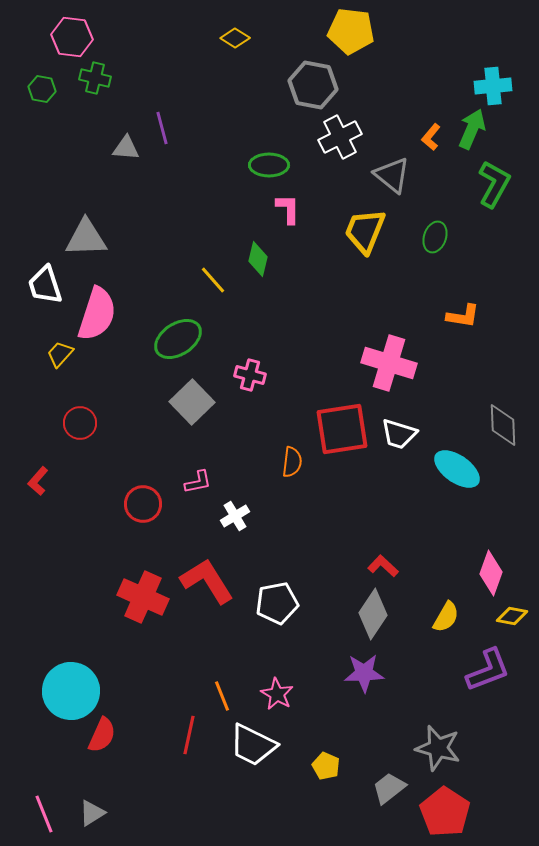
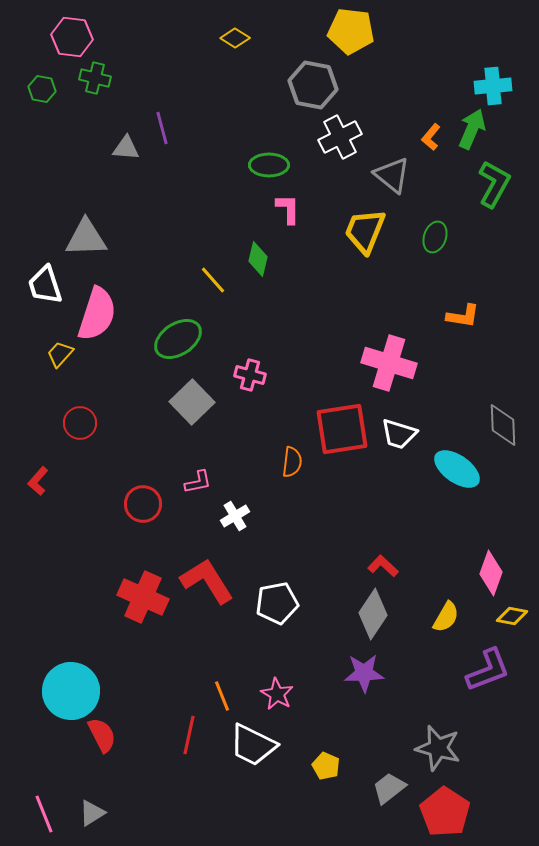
red semicircle at (102, 735): rotated 51 degrees counterclockwise
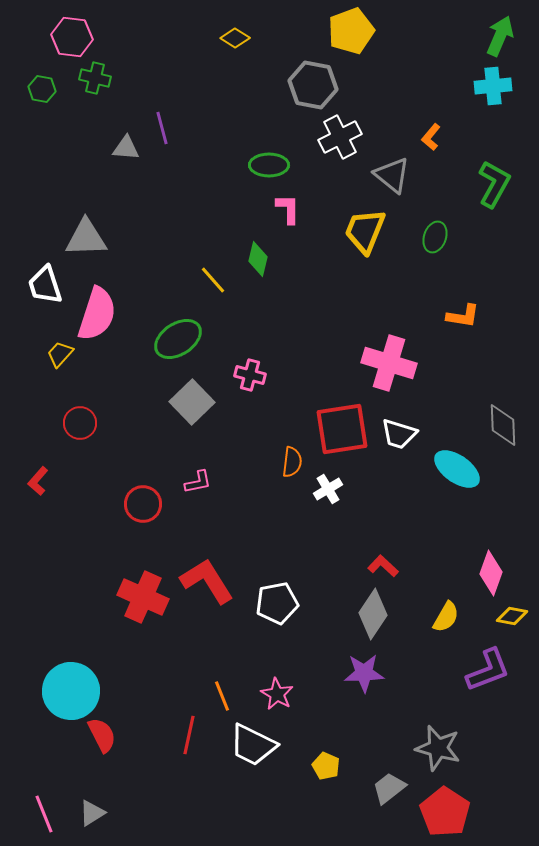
yellow pentagon at (351, 31): rotated 27 degrees counterclockwise
green arrow at (472, 129): moved 28 px right, 93 px up
white cross at (235, 516): moved 93 px right, 27 px up
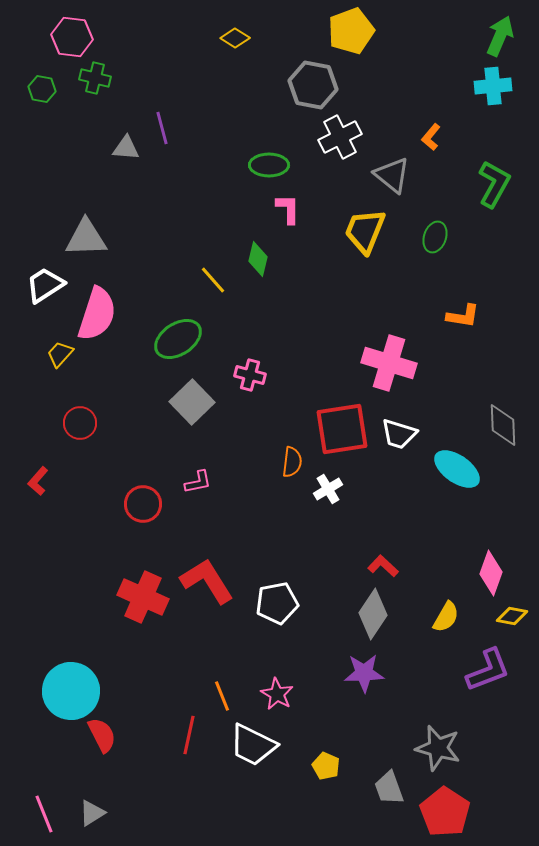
white trapezoid at (45, 285): rotated 75 degrees clockwise
gray trapezoid at (389, 788): rotated 72 degrees counterclockwise
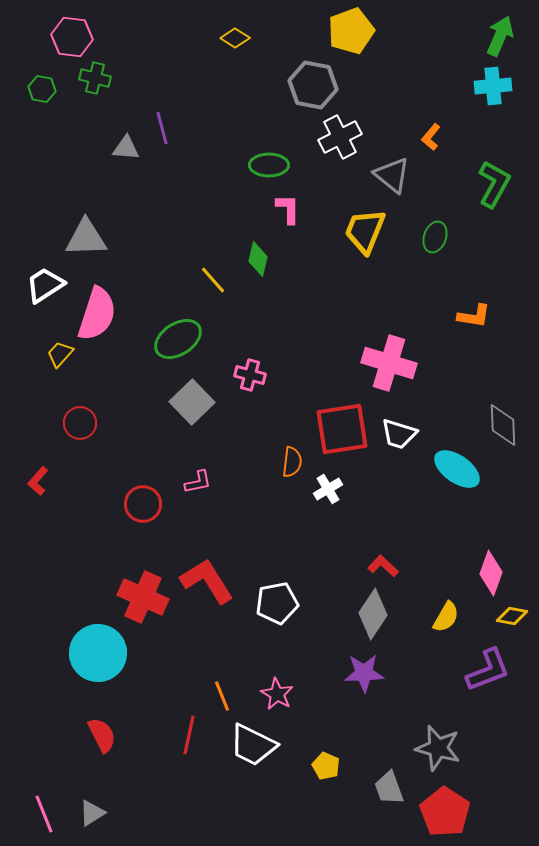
orange L-shape at (463, 316): moved 11 px right
cyan circle at (71, 691): moved 27 px right, 38 px up
